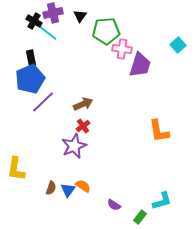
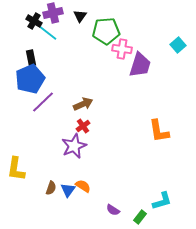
purple semicircle: moved 1 px left, 5 px down
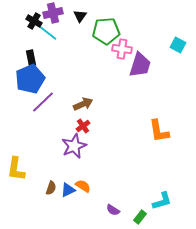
cyan square: rotated 21 degrees counterclockwise
blue triangle: rotated 28 degrees clockwise
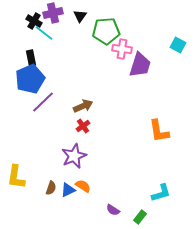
cyan line: moved 4 px left
brown arrow: moved 2 px down
purple star: moved 10 px down
yellow L-shape: moved 8 px down
cyan L-shape: moved 1 px left, 8 px up
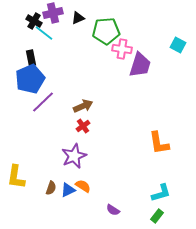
black triangle: moved 2 px left, 2 px down; rotated 32 degrees clockwise
orange L-shape: moved 12 px down
green rectangle: moved 17 px right, 1 px up
